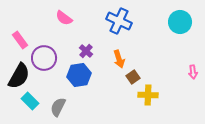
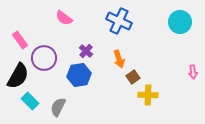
black semicircle: moved 1 px left
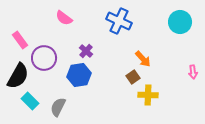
orange arrow: moved 24 px right; rotated 24 degrees counterclockwise
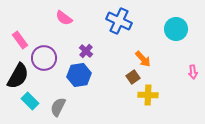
cyan circle: moved 4 px left, 7 px down
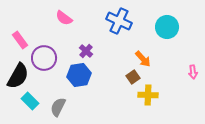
cyan circle: moved 9 px left, 2 px up
